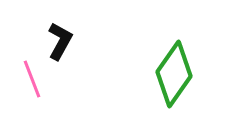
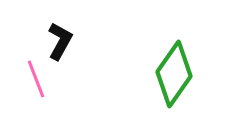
pink line: moved 4 px right
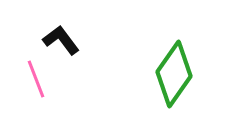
black L-shape: moved 1 px right, 1 px up; rotated 66 degrees counterclockwise
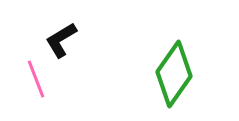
black L-shape: rotated 84 degrees counterclockwise
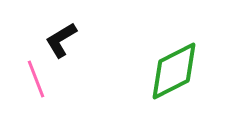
green diamond: moved 3 px up; rotated 28 degrees clockwise
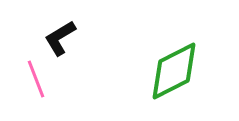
black L-shape: moved 1 px left, 2 px up
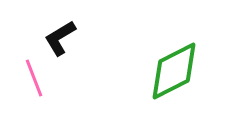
pink line: moved 2 px left, 1 px up
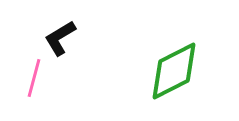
pink line: rotated 36 degrees clockwise
